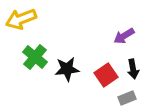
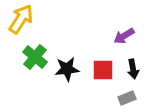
yellow arrow: rotated 144 degrees clockwise
red square: moved 3 px left, 5 px up; rotated 35 degrees clockwise
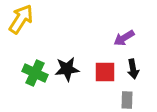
purple arrow: moved 2 px down
green cross: moved 16 px down; rotated 15 degrees counterclockwise
red square: moved 2 px right, 2 px down
gray rectangle: moved 2 px down; rotated 66 degrees counterclockwise
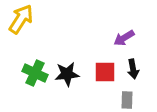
black star: moved 5 px down
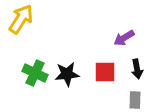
black arrow: moved 4 px right
gray rectangle: moved 8 px right
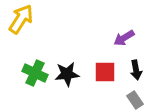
black arrow: moved 1 px left, 1 px down
gray rectangle: rotated 36 degrees counterclockwise
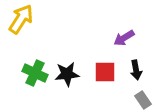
gray rectangle: moved 8 px right
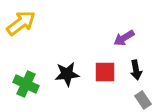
yellow arrow: moved 4 px down; rotated 20 degrees clockwise
green cross: moved 9 px left, 11 px down
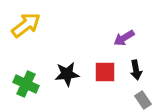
yellow arrow: moved 5 px right, 2 px down
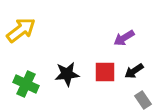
yellow arrow: moved 5 px left, 5 px down
black arrow: moved 2 px left, 1 px down; rotated 66 degrees clockwise
